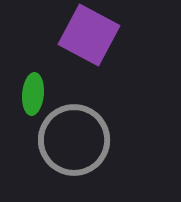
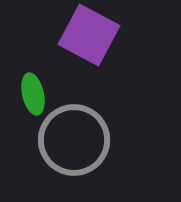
green ellipse: rotated 18 degrees counterclockwise
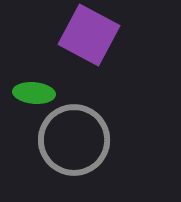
green ellipse: moved 1 px right, 1 px up; rotated 72 degrees counterclockwise
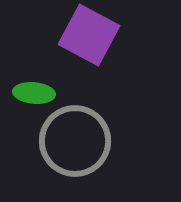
gray circle: moved 1 px right, 1 px down
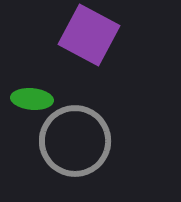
green ellipse: moved 2 px left, 6 px down
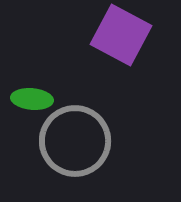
purple square: moved 32 px right
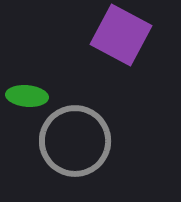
green ellipse: moved 5 px left, 3 px up
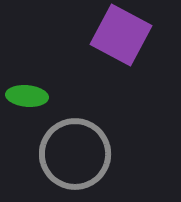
gray circle: moved 13 px down
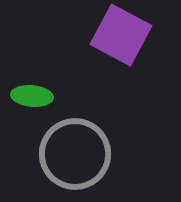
green ellipse: moved 5 px right
